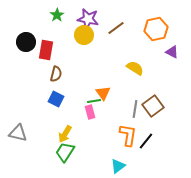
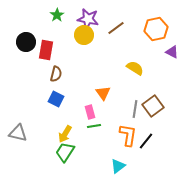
green line: moved 25 px down
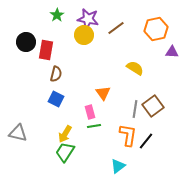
purple triangle: rotated 24 degrees counterclockwise
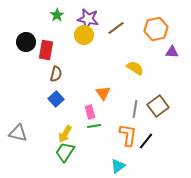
blue square: rotated 21 degrees clockwise
brown square: moved 5 px right
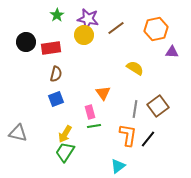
red rectangle: moved 5 px right, 2 px up; rotated 72 degrees clockwise
blue square: rotated 21 degrees clockwise
black line: moved 2 px right, 2 px up
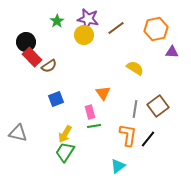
green star: moved 6 px down
red rectangle: moved 19 px left, 9 px down; rotated 54 degrees clockwise
brown semicircle: moved 7 px left, 8 px up; rotated 42 degrees clockwise
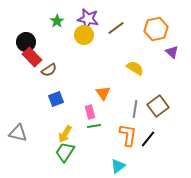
purple triangle: rotated 40 degrees clockwise
brown semicircle: moved 4 px down
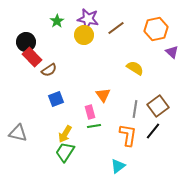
orange triangle: moved 2 px down
black line: moved 5 px right, 8 px up
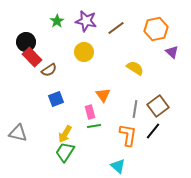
purple star: moved 2 px left, 2 px down
yellow circle: moved 17 px down
cyan triangle: rotated 42 degrees counterclockwise
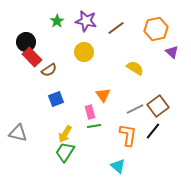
gray line: rotated 54 degrees clockwise
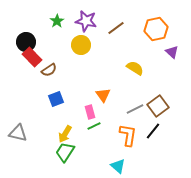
yellow circle: moved 3 px left, 7 px up
green line: rotated 16 degrees counterclockwise
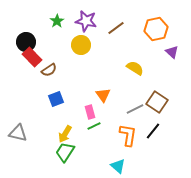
brown square: moved 1 px left, 4 px up; rotated 20 degrees counterclockwise
